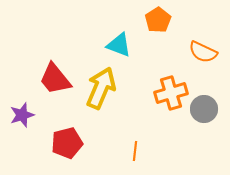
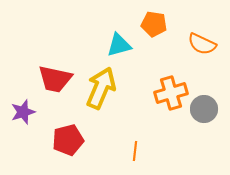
orange pentagon: moved 4 px left, 4 px down; rotated 30 degrees counterclockwise
cyan triangle: rotated 36 degrees counterclockwise
orange semicircle: moved 1 px left, 8 px up
red trapezoid: rotated 39 degrees counterclockwise
purple star: moved 1 px right, 3 px up
red pentagon: moved 1 px right, 3 px up
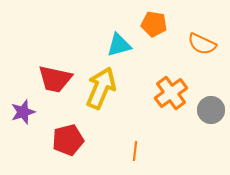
orange cross: rotated 20 degrees counterclockwise
gray circle: moved 7 px right, 1 px down
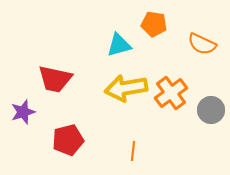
yellow arrow: moved 25 px right; rotated 123 degrees counterclockwise
orange line: moved 2 px left
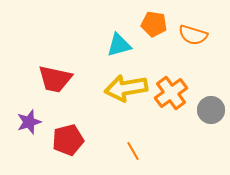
orange semicircle: moved 9 px left, 9 px up; rotated 8 degrees counterclockwise
purple star: moved 6 px right, 10 px down
orange line: rotated 36 degrees counterclockwise
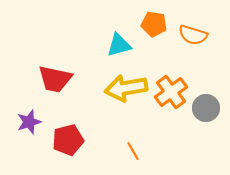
orange cross: moved 1 px up
gray circle: moved 5 px left, 2 px up
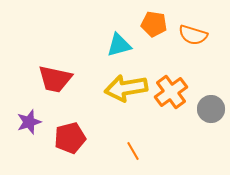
gray circle: moved 5 px right, 1 px down
red pentagon: moved 2 px right, 2 px up
